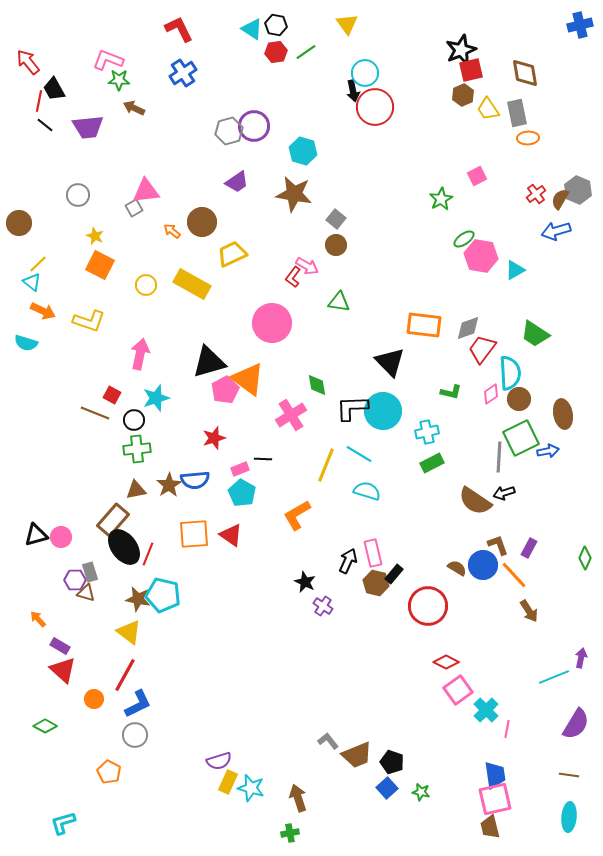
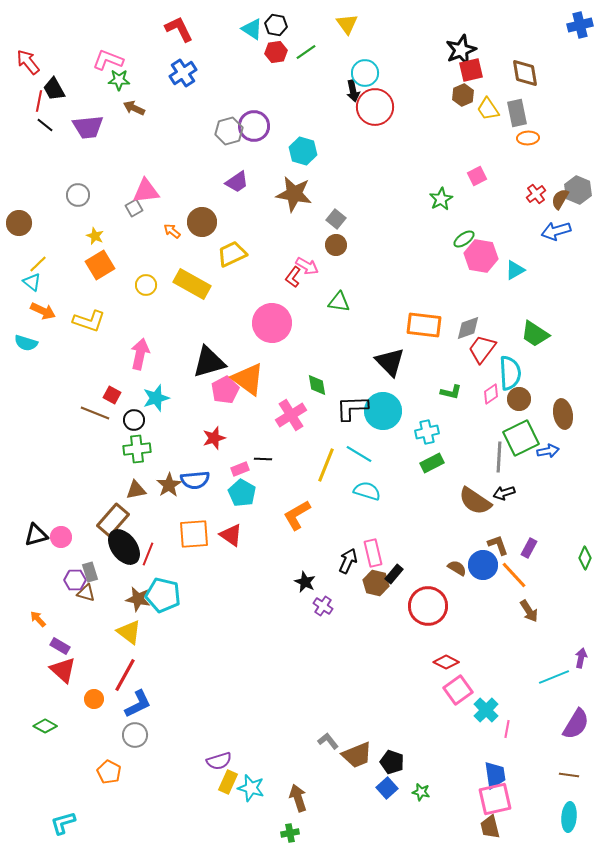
orange square at (100, 265): rotated 32 degrees clockwise
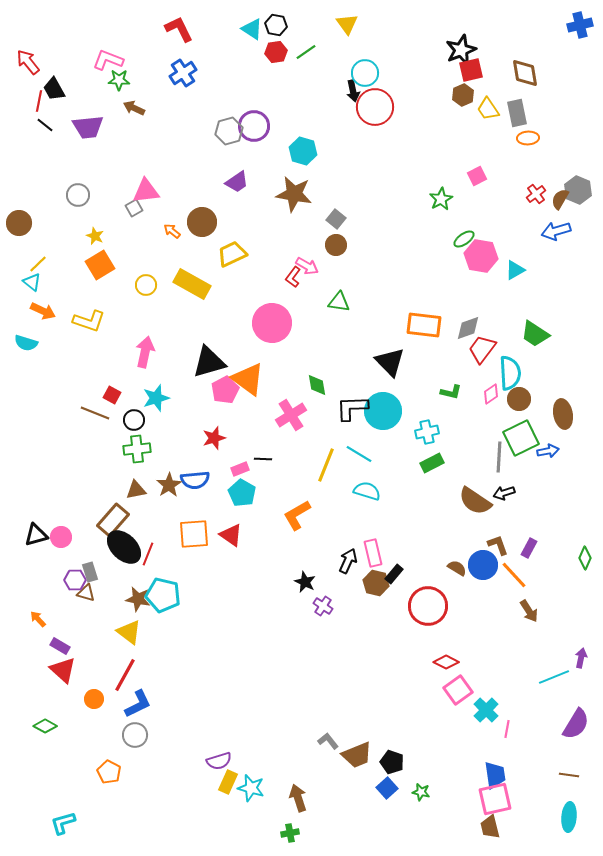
pink arrow at (140, 354): moved 5 px right, 2 px up
black ellipse at (124, 547): rotated 9 degrees counterclockwise
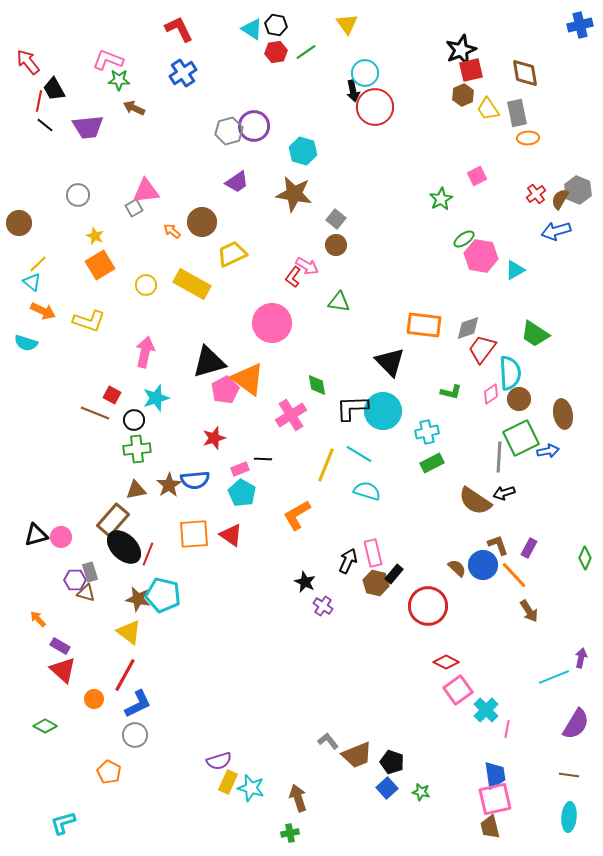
brown semicircle at (457, 568): rotated 12 degrees clockwise
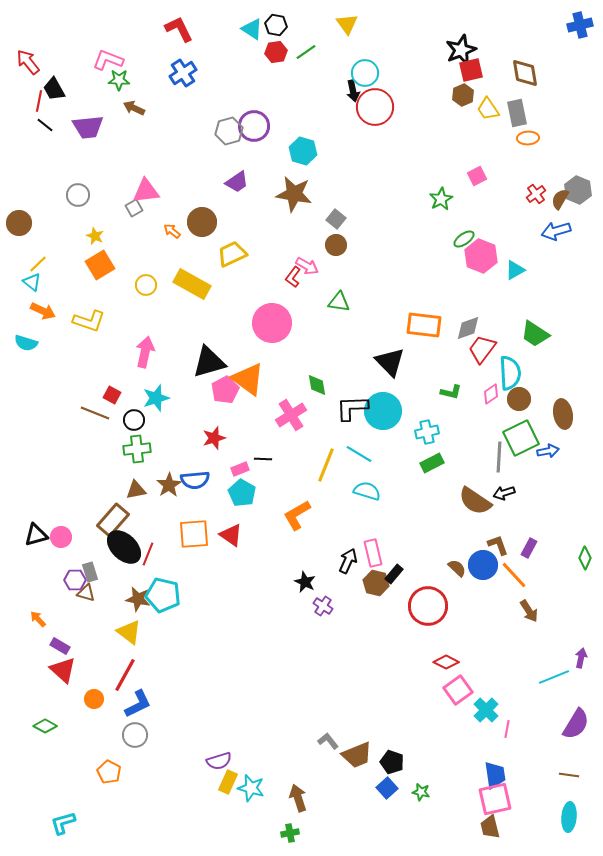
pink hexagon at (481, 256): rotated 12 degrees clockwise
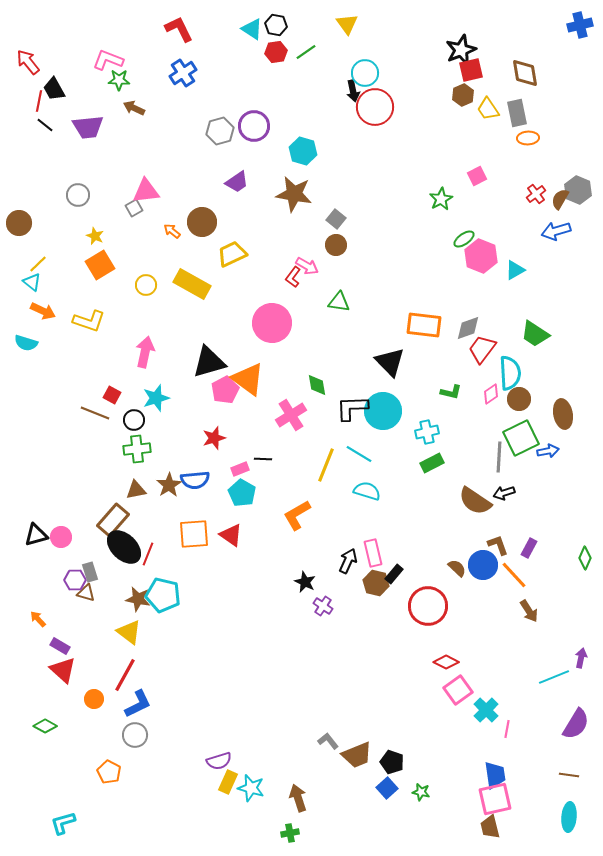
gray hexagon at (229, 131): moved 9 px left
